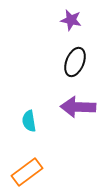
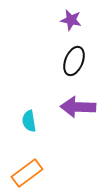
black ellipse: moved 1 px left, 1 px up
orange rectangle: moved 1 px down
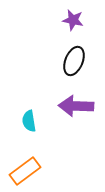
purple star: moved 2 px right
purple arrow: moved 2 px left, 1 px up
orange rectangle: moved 2 px left, 2 px up
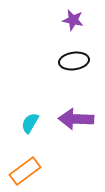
black ellipse: rotated 60 degrees clockwise
purple arrow: moved 13 px down
cyan semicircle: moved 1 px right, 2 px down; rotated 40 degrees clockwise
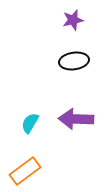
purple star: rotated 25 degrees counterclockwise
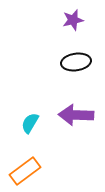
black ellipse: moved 2 px right, 1 px down
purple arrow: moved 4 px up
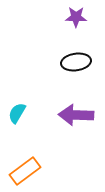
purple star: moved 3 px right, 3 px up; rotated 15 degrees clockwise
cyan semicircle: moved 13 px left, 10 px up
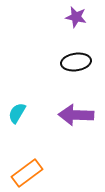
purple star: rotated 10 degrees clockwise
orange rectangle: moved 2 px right, 2 px down
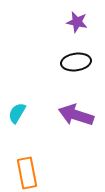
purple star: moved 1 px right, 5 px down
purple arrow: rotated 16 degrees clockwise
orange rectangle: rotated 64 degrees counterclockwise
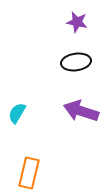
purple arrow: moved 5 px right, 4 px up
orange rectangle: moved 2 px right; rotated 24 degrees clockwise
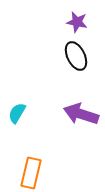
black ellipse: moved 6 px up; rotated 72 degrees clockwise
purple arrow: moved 3 px down
orange rectangle: moved 2 px right
